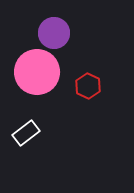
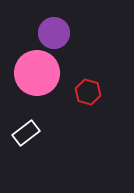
pink circle: moved 1 px down
red hexagon: moved 6 px down; rotated 10 degrees counterclockwise
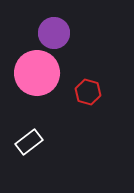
white rectangle: moved 3 px right, 9 px down
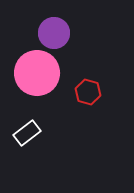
white rectangle: moved 2 px left, 9 px up
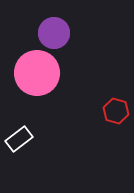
red hexagon: moved 28 px right, 19 px down
white rectangle: moved 8 px left, 6 px down
